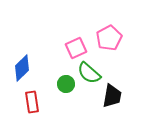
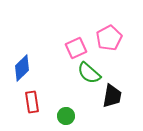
green circle: moved 32 px down
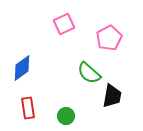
pink square: moved 12 px left, 24 px up
blue diamond: rotated 8 degrees clockwise
red rectangle: moved 4 px left, 6 px down
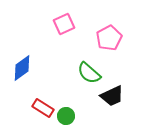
black trapezoid: rotated 55 degrees clockwise
red rectangle: moved 15 px right; rotated 50 degrees counterclockwise
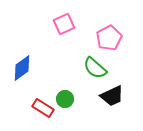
green semicircle: moved 6 px right, 5 px up
green circle: moved 1 px left, 17 px up
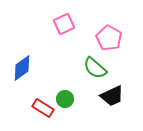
pink pentagon: rotated 15 degrees counterclockwise
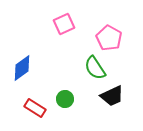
green semicircle: rotated 15 degrees clockwise
red rectangle: moved 8 px left
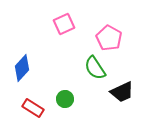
blue diamond: rotated 12 degrees counterclockwise
black trapezoid: moved 10 px right, 4 px up
red rectangle: moved 2 px left
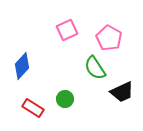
pink square: moved 3 px right, 6 px down
blue diamond: moved 2 px up
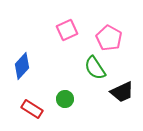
red rectangle: moved 1 px left, 1 px down
